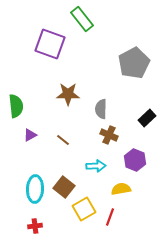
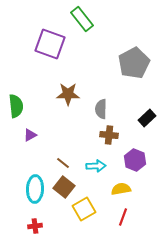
brown cross: rotated 18 degrees counterclockwise
brown line: moved 23 px down
red line: moved 13 px right
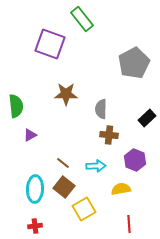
brown star: moved 2 px left
red line: moved 6 px right, 7 px down; rotated 24 degrees counterclockwise
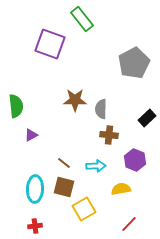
brown star: moved 9 px right, 6 px down
purple triangle: moved 1 px right
brown line: moved 1 px right
brown square: rotated 25 degrees counterclockwise
red line: rotated 48 degrees clockwise
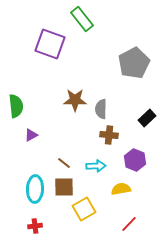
brown square: rotated 15 degrees counterclockwise
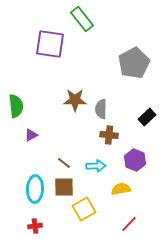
purple square: rotated 12 degrees counterclockwise
black rectangle: moved 1 px up
